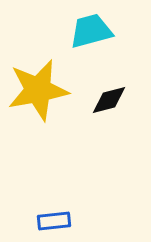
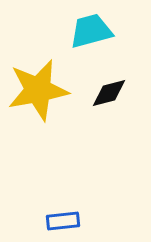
black diamond: moved 7 px up
blue rectangle: moved 9 px right
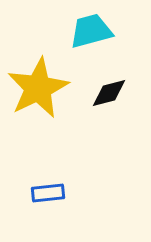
yellow star: moved 2 px up; rotated 16 degrees counterclockwise
blue rectangle: moved 15 px left, 28 px up
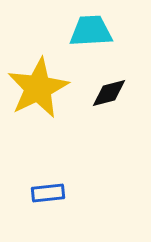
cyan trapezoid: rotated 12 degrees clockwise
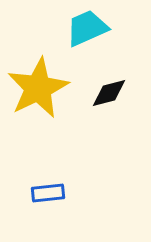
cyan trapezoid: moved 4 px left, 3 px up; rotated 21 degrees counterclockwise
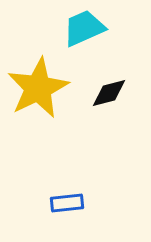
cyan trapezoid: moved 3 px left
blue rectangle: moved 19 px right, 10 px down
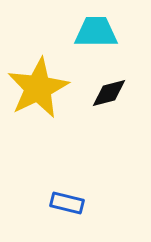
cyan trapezoid: moved 12 px right, 4 px down; rotated 24 degrees clockwise
blue rectangle: rotated 20 degrees clockwise
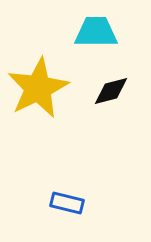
black diamond: moved 2 px right, 2 px up
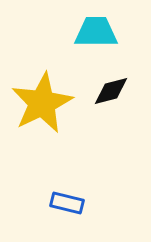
yellow star: moved 4 px right, 15 px down
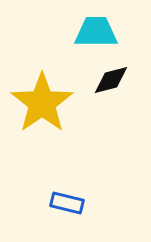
black diamond: moved 11 px up
yellow star: rotated 8 degrees counterclockwise
